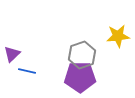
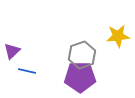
purple triangle: moved 3 px up
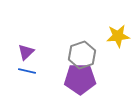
purple triangle: moved 14 px right, 1 px down
purple pentagon: moved 2 px down
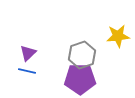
purple triangle: moved 2 px right, 1 px down
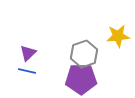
gray hexagon: moved 2 px right, 1 px up
purple pentagon: moved 1 px right
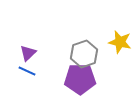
yellow star: moved 2 px right, 6 px down; rotated 20 degrees clockwise
blue line: rotated 12 degrees clockwise
purple pentagon: moved 1 px left
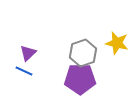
yellow star: moved 3 px left, 1 px down
gray hexagon: moved 1 px left, 1 px up
blue line: moved 3 px left
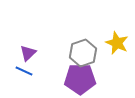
yellow star: rotated 10 degrees clockwise
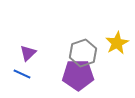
yellow star: rotated 20 degrees clockwise
blue line: moved 2 px left, 3 px down
purple pentagon: moved 2 px left, 4 px up
